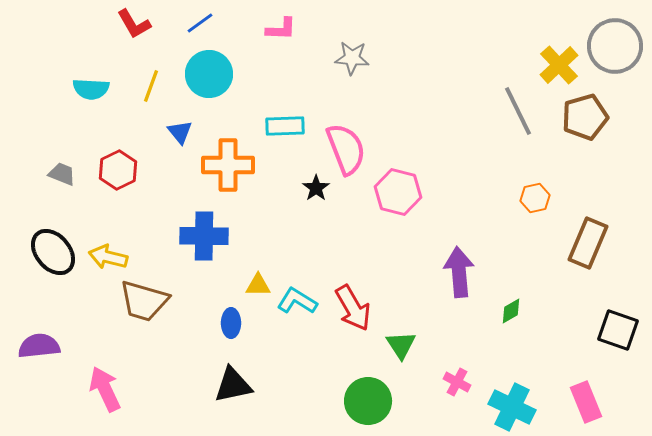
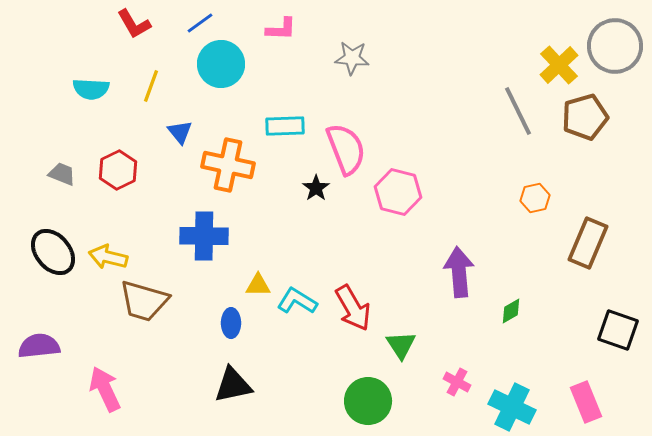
cyan circle: moved 12 px right, 10 px up
orange cross: rotated 12 degrees clockwise
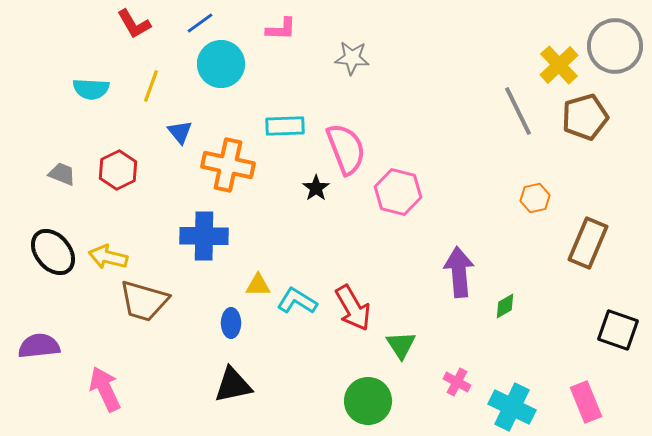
green diamond: moved 6 px left, 5 px up
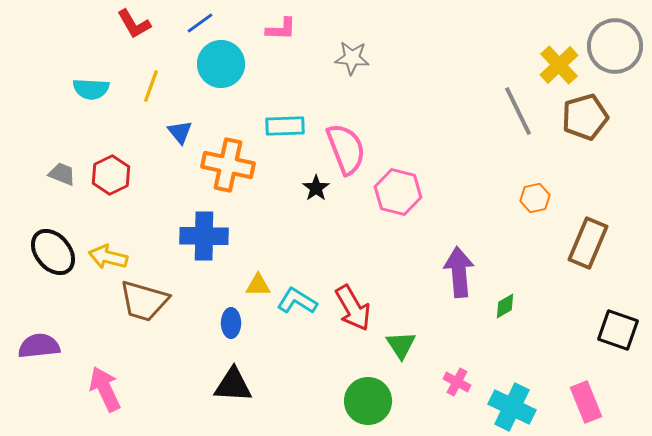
red hexagon: moved 7 px left, 5 px down
black triangle: rotated 15 degrees clockwise
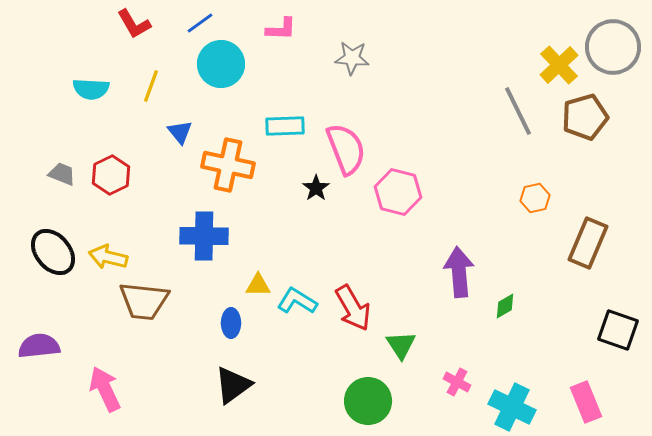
gray circle: moved 2 px left, 1 px down
brown trapezoid: rotated 10 degrees counterclockwise
black triangle: rotated 39 degrees counterclockwise
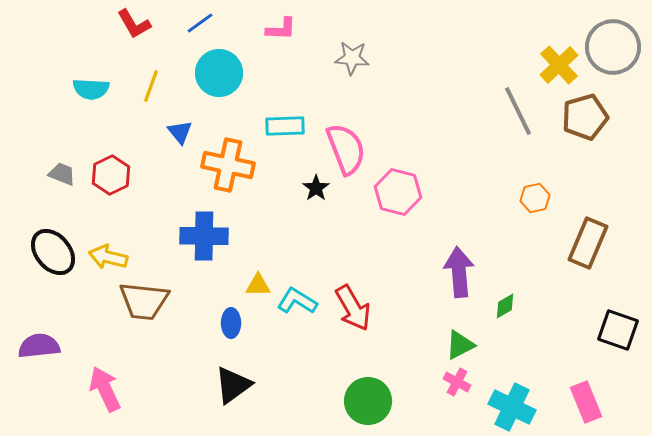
cyan circle: moved 2 px left, 9 px down
green triangle: moved 59 px right; rotated 36 degrees clockwise
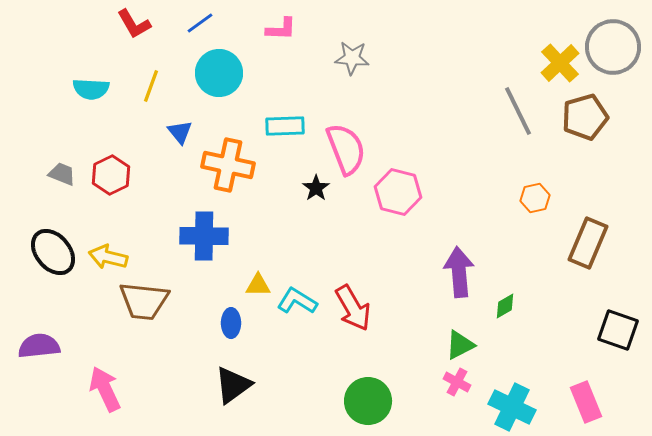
yellow cross: moved 1 px right, 2 px up
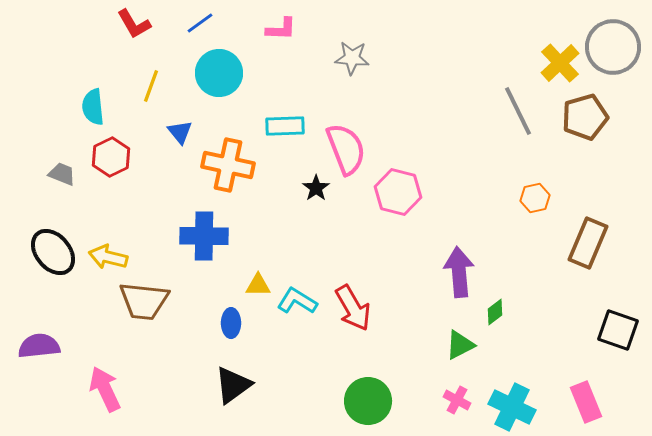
cyan semicircle: moved 2 px right, 18 px down; rotated 81 degrees clockwise
red hexagon: moved 18 px up
green diamond: moved 10 px left, 6 px down; rotated 8 degrees counterclockwise
pink cross: moved 18 px down
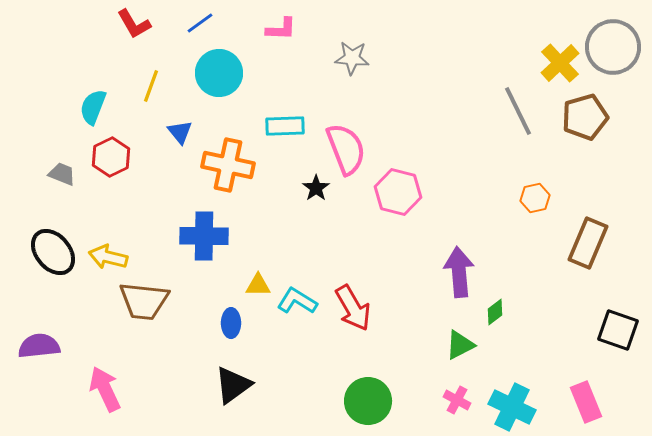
cyan semicircle: rotated 27 degrees clockwise
